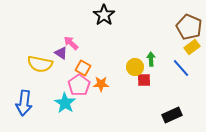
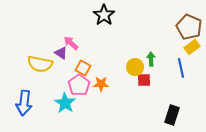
blue line: rotated 30 degrees clockwise
black rectangle: rotated 48 degrees counterclockwise
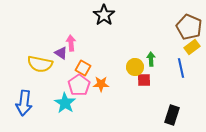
pink arrow: rotated 42 degrees clockwise
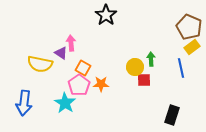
black star: moved 2 px right
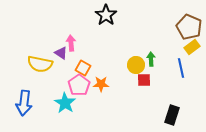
yellow circle: moved 1 px right, 2 px up
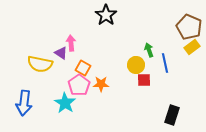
green arrow: moved 2 px left, 9 px up; rotated 16 degrees counterclockwise
blue line: moved 16 px left, 5 px up
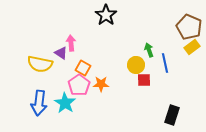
blue arrow: moved 15 px right
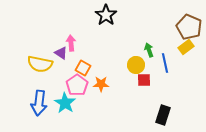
yellow rectangle: moved 6 px left
pink pentagon: moved 2 px left
black rectangle: moved 9 px left
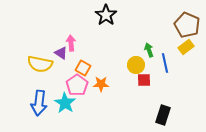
brown pentagon: moved 2 px left, 2 px up
